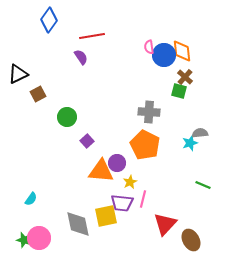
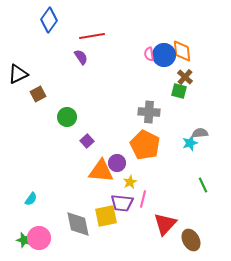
pink semicircle: moved 7 px down
green line: rotated 42 degrees clockwise
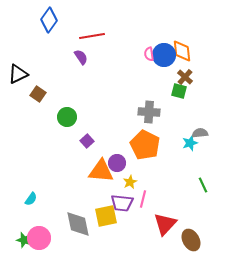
brown square: rotated 28 degrees counterclockwise
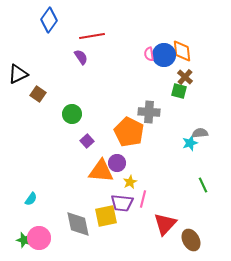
green circle: moved 5 px right, 3 px up
orange pentagon: moved 16 px left, 13 px up
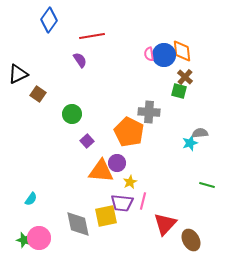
purple semicircle: moved 1 px left, 3 px down
green line: moved 4 px right; rotated 49 degrees counterclockwise
pink line: moved 2 px down
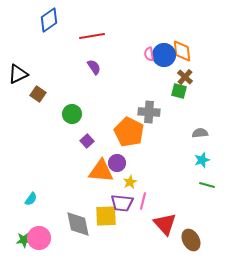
blue diamond: rotated 20 degrees clockwise
purple semicircle: moved 14 px right, 7 px down
cyan star: moved 12 px right, 17 px down
yellow square: rotated 10 degrees clockwise
red triangle: rotated 25 degrees counterclockwise
green star: rotated 21 degrees counterclockwise
